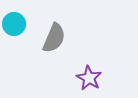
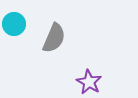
purple star: moved 4 px down
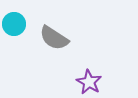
gray semicircle: rotated 100 degrees clockwise
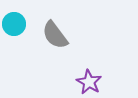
gray semicircle: moved 1 px right, 3 px up; rotated 20 degrees clockwise
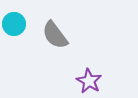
purple star: moved 1 px up
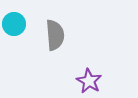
gray semicircle: rotated 148 degrees counterclockwise
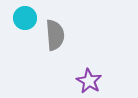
cyan circle: moved 11 px right, 6 px up
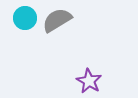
gray semicircle: moved 2 px right, 15 px up; rotated 116 degrees counterclockwise
